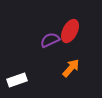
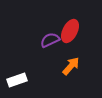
orange arrow: moved 2 px up
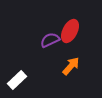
white rectangle: rotated 24 degrees counterclockwise
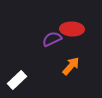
red ellipse: moved 2 px right, 2 px up; rotated 65 degrees clockwise
purple semicircle: moved 2 px right, 1 px up
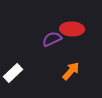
orange arrow: moved 5 px down
white rectangle: moved 4 px left, 7 px up
